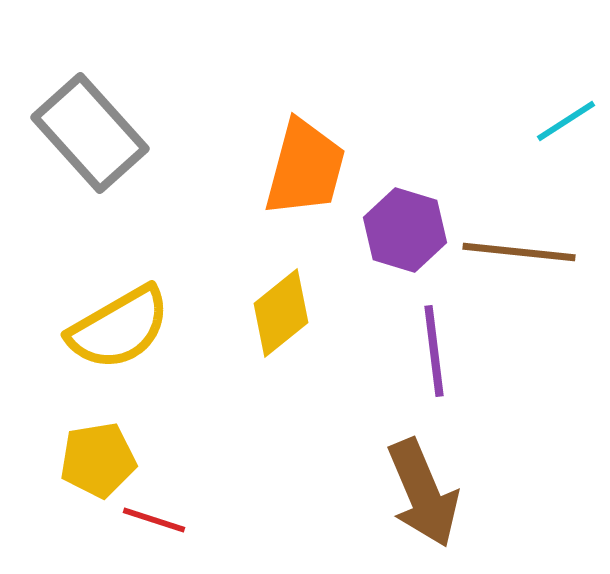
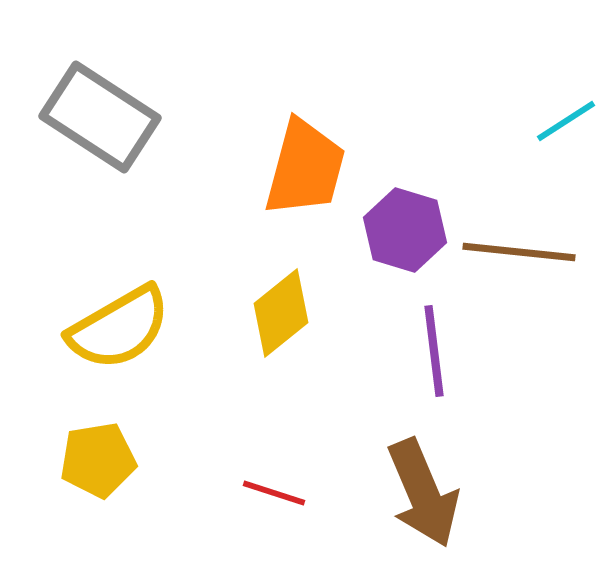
gray rectangle: moved 10 px right, 16 px up; rotated 15 degrees counterclockwise
red line: moved 120 px right, 27 px up
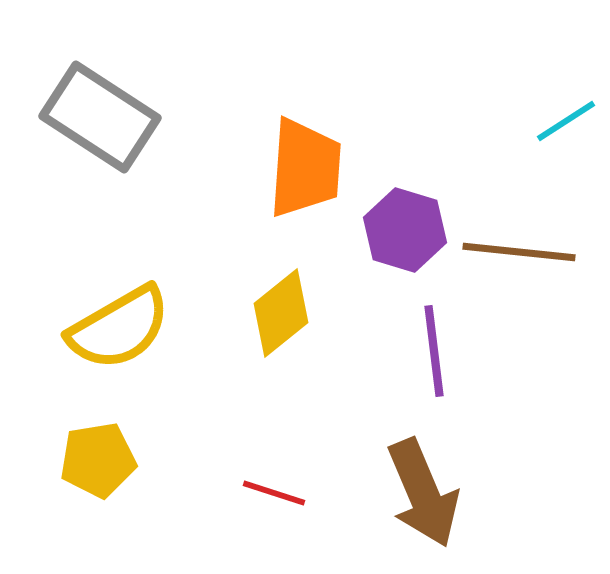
orange trapezoid: rotated 11 degrees counterclockwise
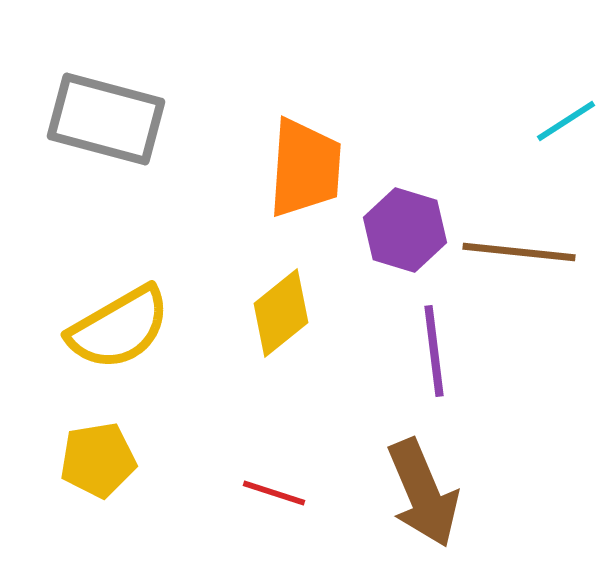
gray rectangle: moved 6 px right, 2 px down; rotated 18 degrees counterclockwise
